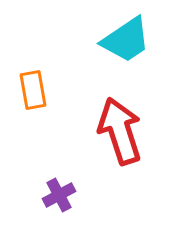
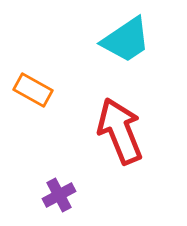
orange rectangle: rotated 51 degrees counterclockwise
red arrow: rotated 4 degrees counterclockwise
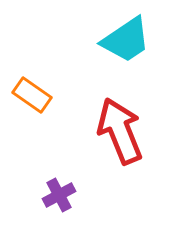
orange rectangle: moved 1 px left, 5 px down; rotated 6 degrees clockwise
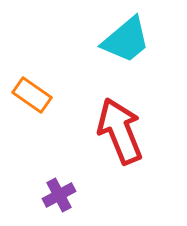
cyan trapezoid: rotated 6 degrees counterclockwise
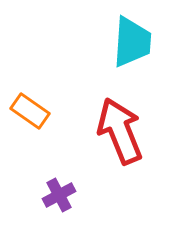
cyan trapezoid: moved 6 px right, 2 px down; rotated 46 degrees counterclockwise
orange rectangle: moved 2 px left, 16 px down
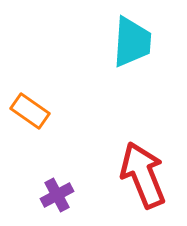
red arrow: moved 23 px right, 44 px down
purple cross: moved 2 px left
